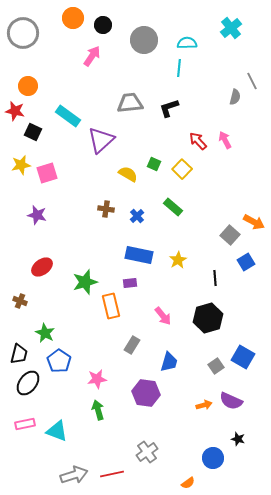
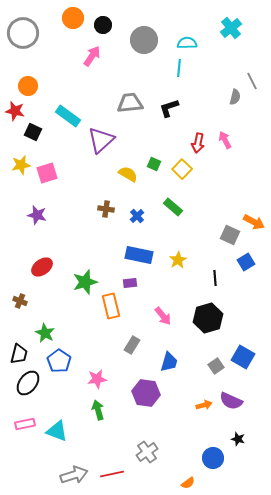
red arrow at (198, 141): moved 2 px down; rotated 126 degrees counterclockwise
gray square at (230, 235): rotated 18 degrees counterclockwise
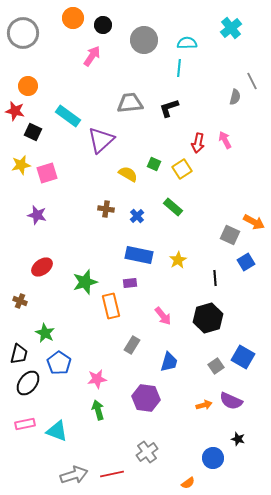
yellow square at (182, 169): rotated 12 degrees clockwise
blue pentagon at (59, 361): moved 2 px down
purple hexagon at (146, 393): moved 5 px down
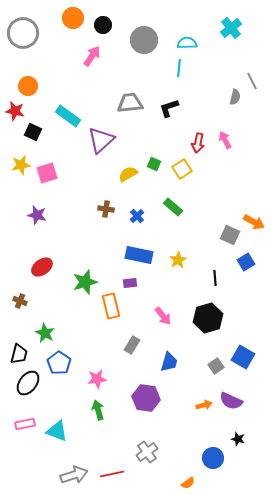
yellow semicircle at (128, 174): rotated 60 degrees counterclockwise
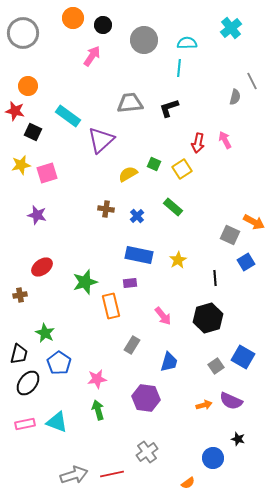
brown cross at (20, 301): moved 6 px up; rotated 32 degrees counterclockwise
cyan triangle at (57, 431): moved 9 px up
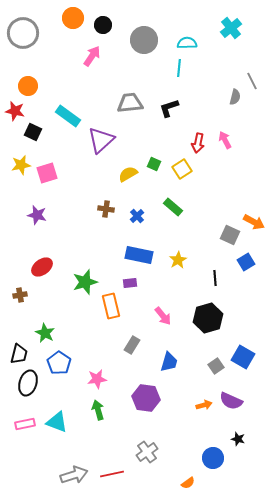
black ellipse at (28, 383): rotated 20 degrees counterclockwise
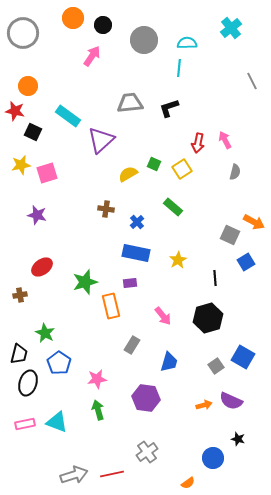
gray semicircle at (235, 97): moved 75 px down
blue cross at (137, 216): moved 6 px down
blue rectangle at (139, 255): moved 3 px left, 2 px up
